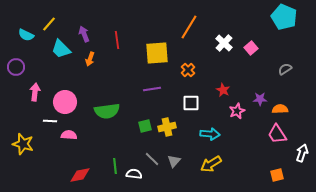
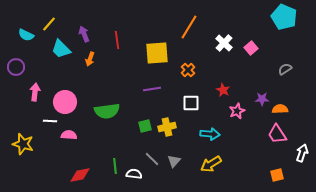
purple star: moved 2 px right
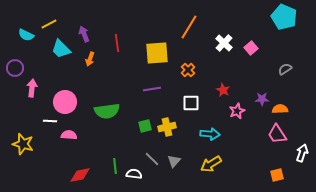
yellow line: rotated 21 degrees clockwise
red line: moved 3 px down
purple circle: moved 1 px left, 1 px down
pink arrow: moved 3 px left, 4 px up
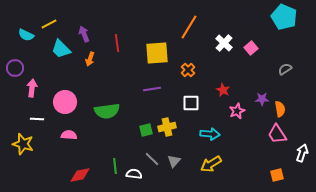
orange semicircle: rotated 84 degrees clockwise
white line: moved 13 px left, 2 px up
green square: moved 1 px right, 4 px down
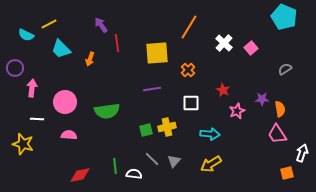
purple arrow: moved 17 px right, 9 px up; rotated 14 degrees counterclockwise
orange square: moved 10 px right, 2 px up
